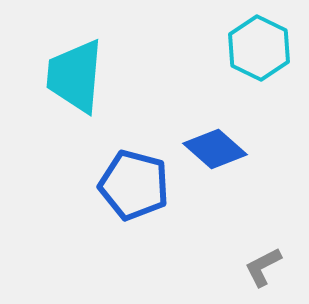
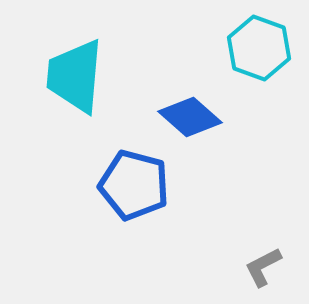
cyan hexagon: rotated 6 degrees counterclockwise
blue diamond: moved 25 px left, 32 px up
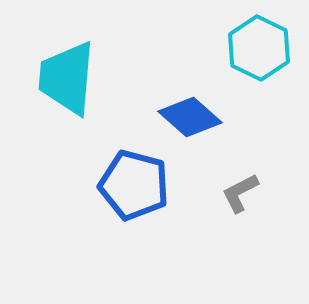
cyan hexagon: rotated 6 degrees clockwise
cyan trapezoid: moved 8 px left, 2 px down
gray L-shape: moved 23 px left, 74 px up
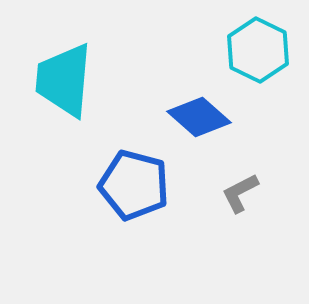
cyan hexagon: moved 1 px left, 2 px down
cyan trapezoid: moved 3 px left, 2 px down
blue diamond: moved 9 px right
